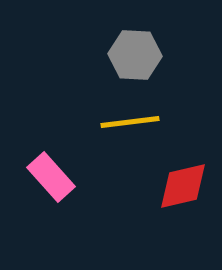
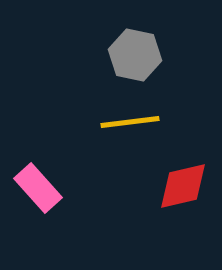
gray hexagon: rotated 9 degrees clockwise
pink rectangle: moved 13 px left, 11 px down
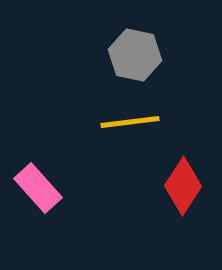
red diamond: rotated 44 degrees counterclockwise
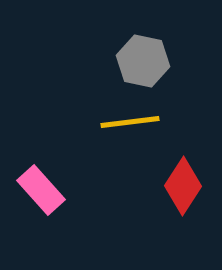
gray hexagon: moved 8 px right, 6 px down
pink rectangle: moved 3 px right, 2 px down
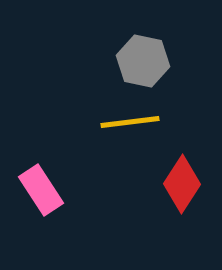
red diamond: moved 1 px left, 2 px up
pink rectangle: rotated 9 degrees clockwise
